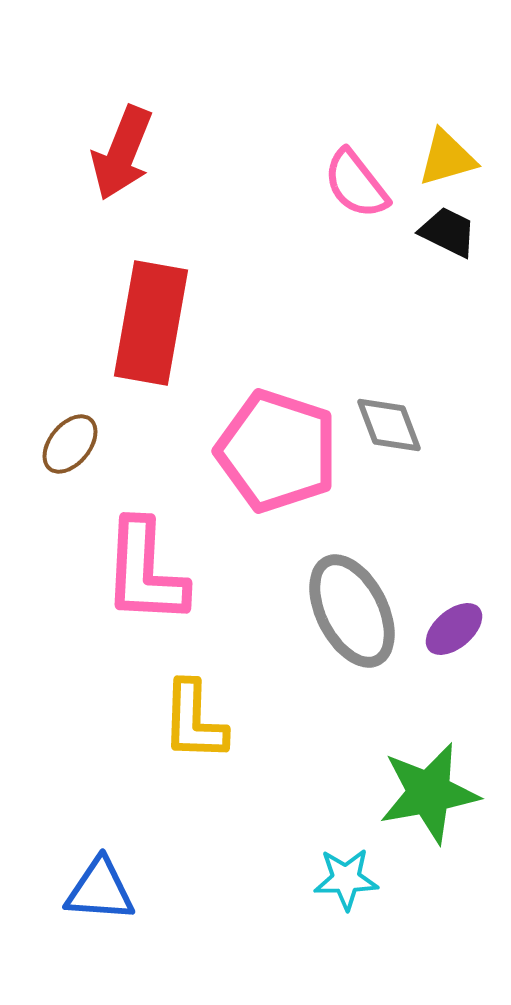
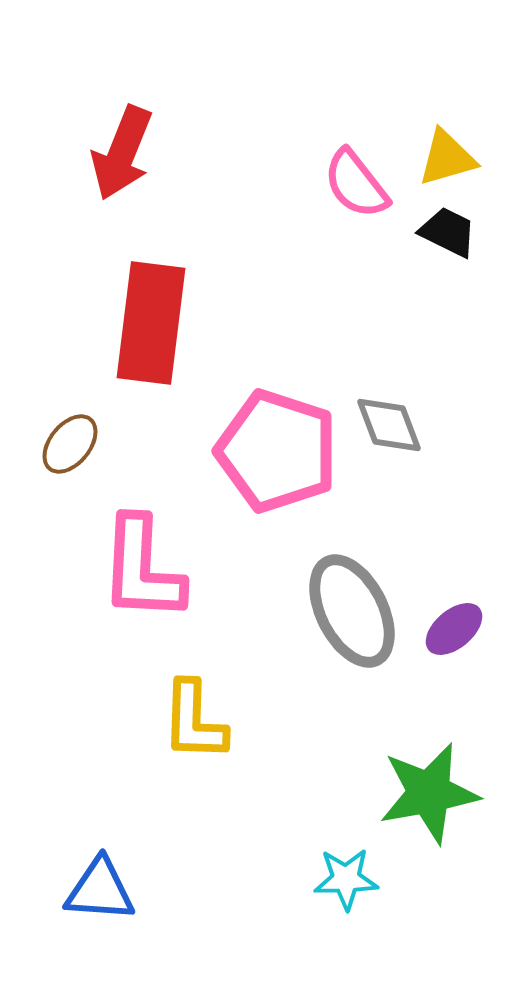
red rectangle: rotated 3 degrees counterclockwise
pink L-shape: moved 3 px left, 3 px up
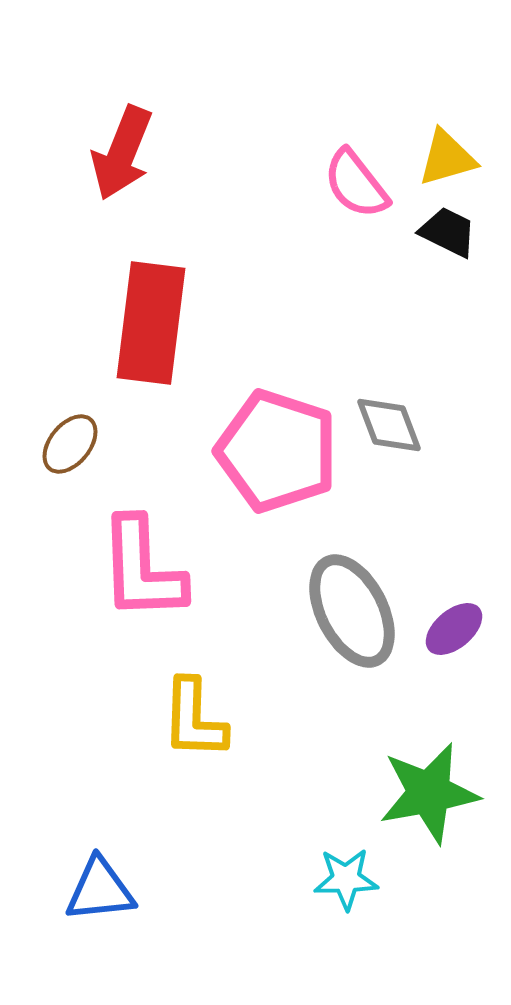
pink L-shape: rotated 5 degrees counterclockwise
yellow L-shape: moved 2 px up
blue triangle: rotated 10 degrees counterclockwise
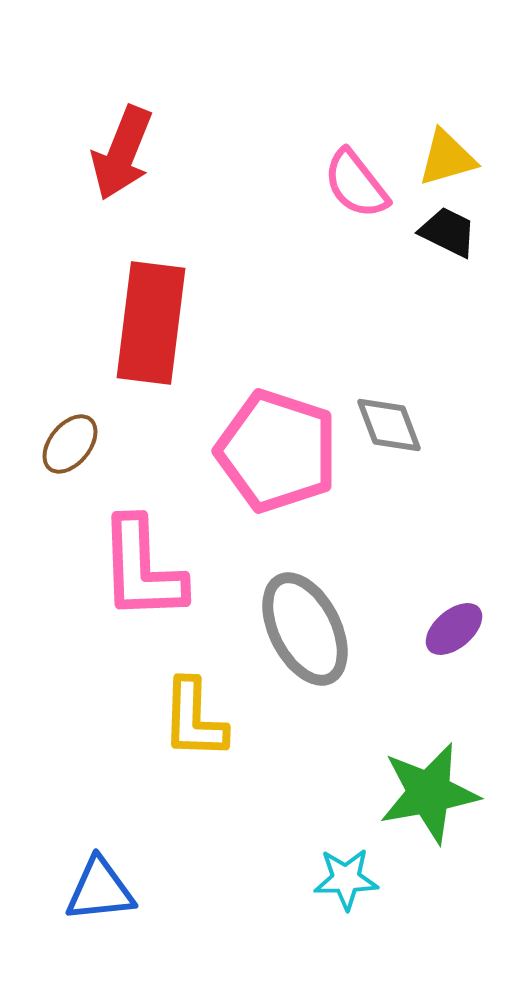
gray ellipse: moved 47 px left, 18 px down
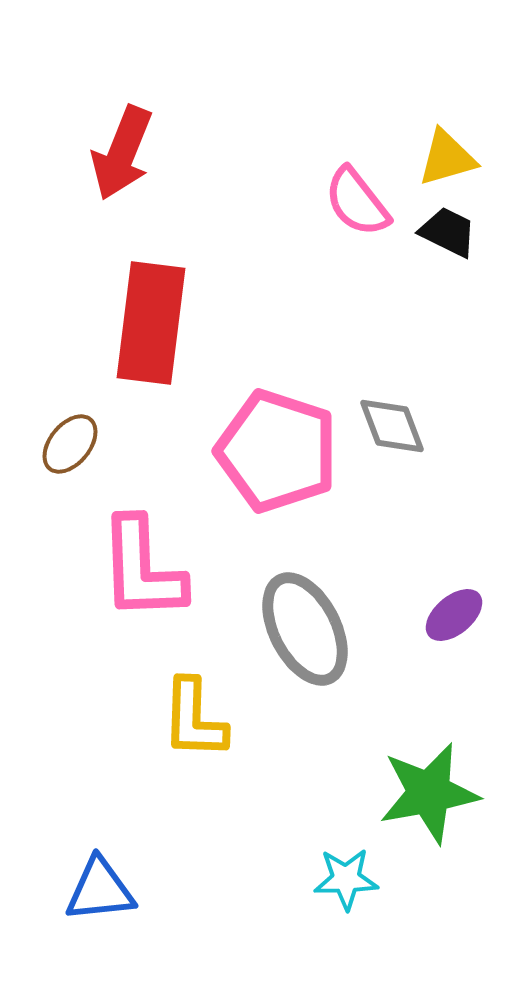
pink semicircle: moved 1 px right, 18 px down
gray diamond: moved 3 px right, 1 px down
purple ellipse: moved 14 px up
